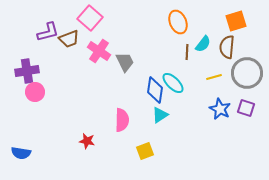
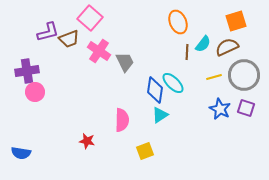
brown semicircle: rotated 60 degrees clockwise
gray circle: moved 3 px left, 2 px down
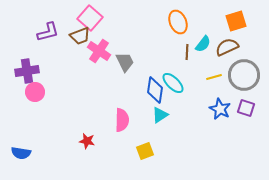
brown trapezoid: moved 11 px right, 3 px up
